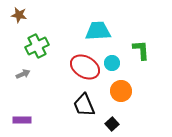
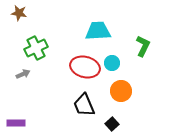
brown star: moved 2 px up
green cross: moved 1 px left, 2 px down
green L-shape: moved 2 px right, 4 px up; rotated 30 degrees clockwise
red ellipse: rotated 16 degrees counterclockwise
purple rectangle: moved 6 px left, 3 px down
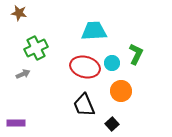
cyan trapezoid: moved 4 px left
green L-shape: moved 7 px left, 8 px down
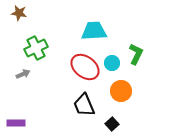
red ellipse: rotated 24 degrees clockwise
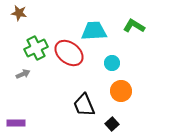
green L-shape: moved 2 px left, 28 px up; rotated 85 degrees counterclockwise
red ellipse: moved 16 px left, 14 px up
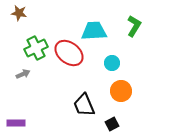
green L-shape: rotated 90 degrees clockwise
black square: rotated 16 degrees clockwise
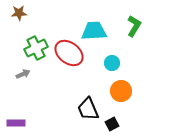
brown star: rotated 14 degrees counterclockwise
black trapezoid: moved 4 px right, 4 px down
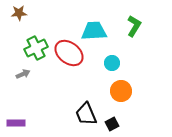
black trapezoid: moved 2 px left, 5 px down
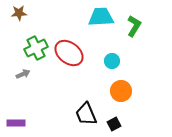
cyan trapezoid: moved 7 px right, 14 px up
cyan circle: moved 2 px up
black square: moved 2 px right
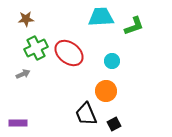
brown star: moved 7 px right, 6 px down
green L-shape: rotated 40 degrees clockwise
orange circle: moved 15 px left
purple rectangle: moved 2 px right
